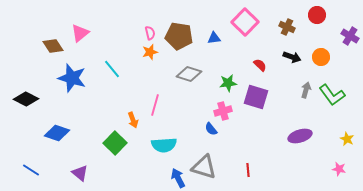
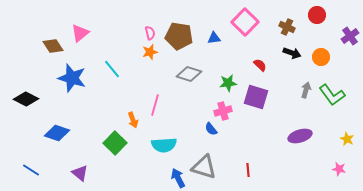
purple cross: rotated 24 degrees clockwise
black arrow: moved 4 px up
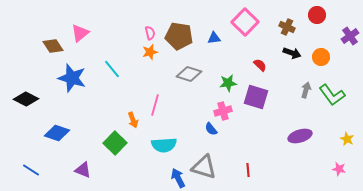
purple triangle: moved 3 px right, 3 px up; rotated 18 degrees counterclockwise
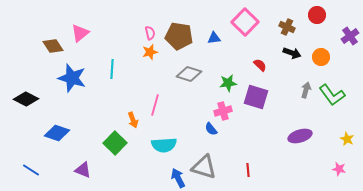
cyan line: rotated 42 degrees clockwise
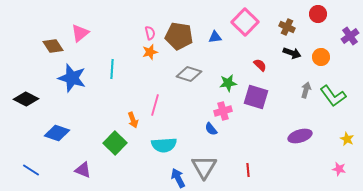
red circle: moved 1 px right, 1 px up
blue triangle: moved 1 px right, 1 px up
green L-shape: moved 1 px right, 1 px down
gray triangle: rotated 44 degrees clockwise
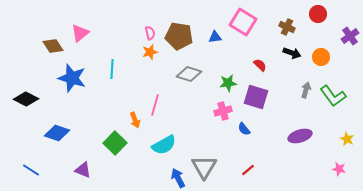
pink square: moved 2 px left; rotated 12 degrees counterclockwise
orange arrow: moved 2 px right
blue semicircle: moved 33 px right
cyan semicircle: rotated 25 degrees counterclockwise
red line: rotated 56 degrees clockwise
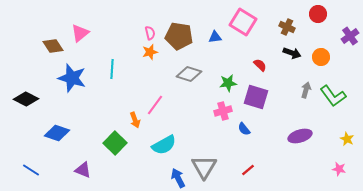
pink line: rotated 20 degrees clockwise
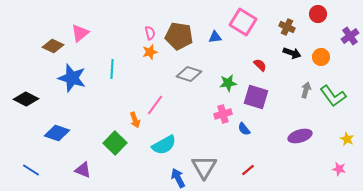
brown diamond: rotated 30 degrees counterclockwise
pink cross: moved 3 px down
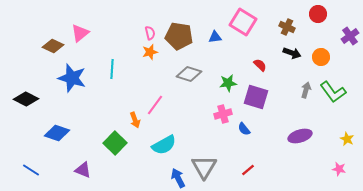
green L-shape: moved 4 px up
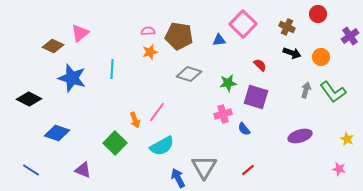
pink square: moved 2 px down; rotated 12 degrees clockwise
pink semicircle: moved 2 px left, 2 px up; rotated 80 degrees counterclockwise
blue triangle: moved 4 px right, 3 px down
black diamond: moved 3 px right
pink line: moved 2 px right, 7 px down
cyan semicircle: moved 2 px left, 1 px down
